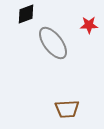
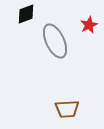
red star: rotated 24 degrees counterclockwise
gray ellipse: moved 2 px right, 2 px up; rotated 12 degrees clockwise
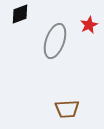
black diamond: moved 6 px left
gray ellipse: rotated 44 degrees clockwise
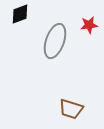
red star: rotated 18 degrees clockwise
brown trapezoid: moved 4 px right; rotated 20 degrees clockwise
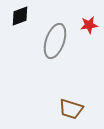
black diamond: moved 2 px down
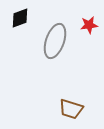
black diamond: moved 2 px down
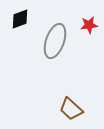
black diamond: moved 1 px down
brown trapezoid: rotated 25 degrees clockwise
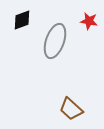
black diamond: moved 2 px right, 1 px down
red star: moved 4 px up; rotated 18 degrees clockwise
